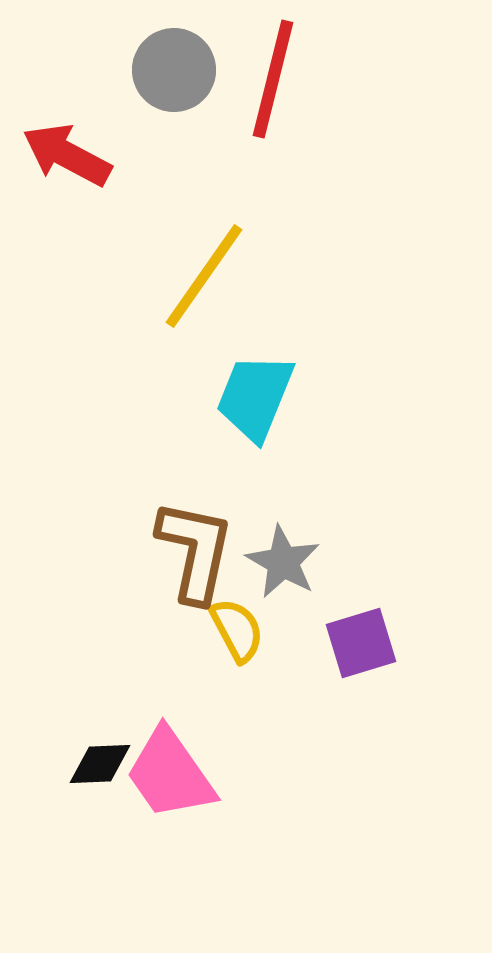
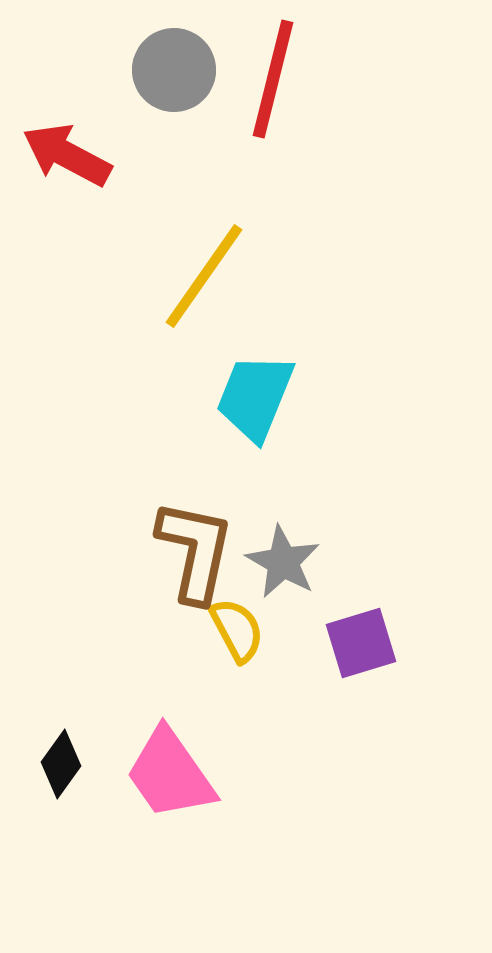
black diamond: moved 39 px left; rotated 52 degrees counterclockwise
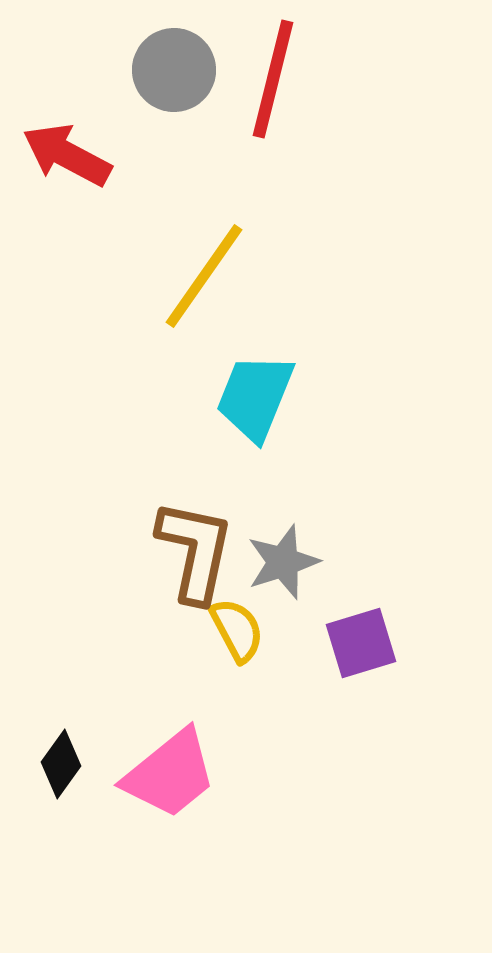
gray star: rotated 24 degrees clockwise
pink trapezoid: rotated 94 degrees counterclockwise
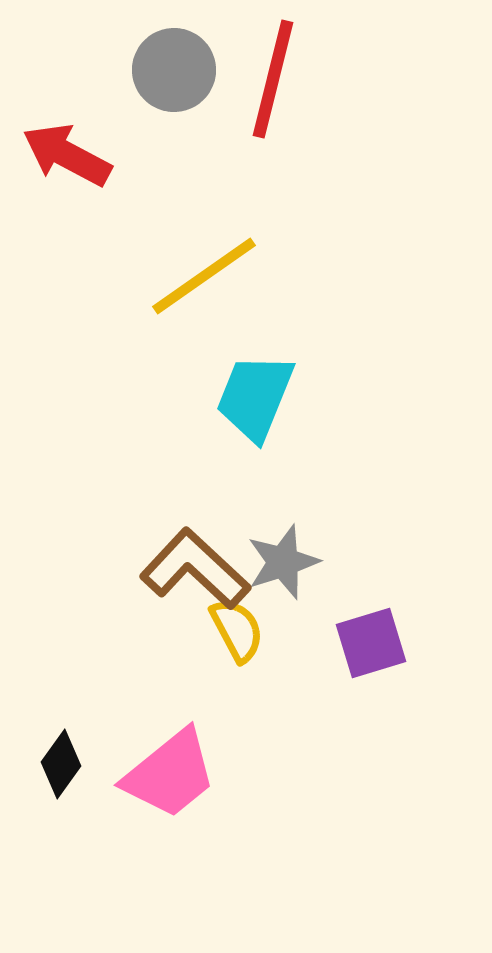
yellow line: rotated 20 degrees clockwise
brown L-shape: moved 18 px down; rotated 59 degrees counterclockwise
purple square: moved 10 px right
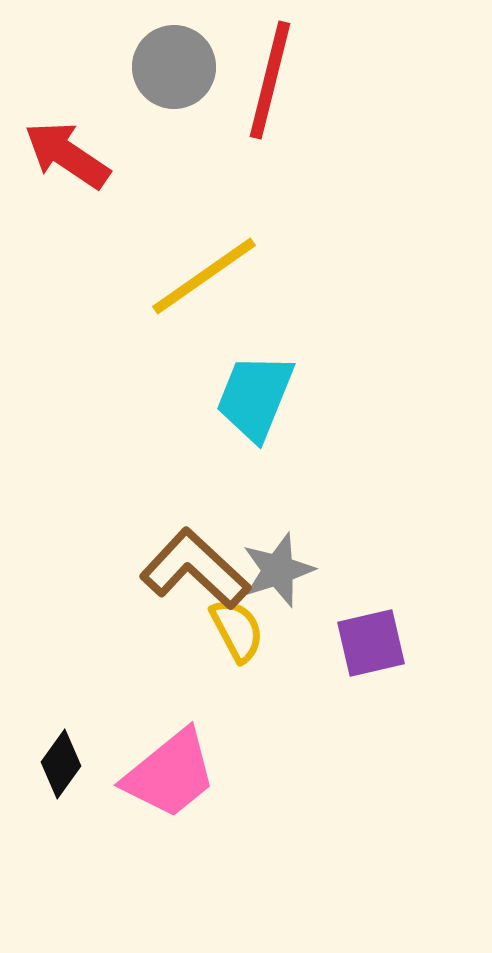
gray circle: moved 3 px up
red line: moved 3 px left, 1 px down
red arrow: rotated 6 degrees clockwise
gray star: moved 5 px left, 8 px down
purple square: rotated 4 degrees clockwise
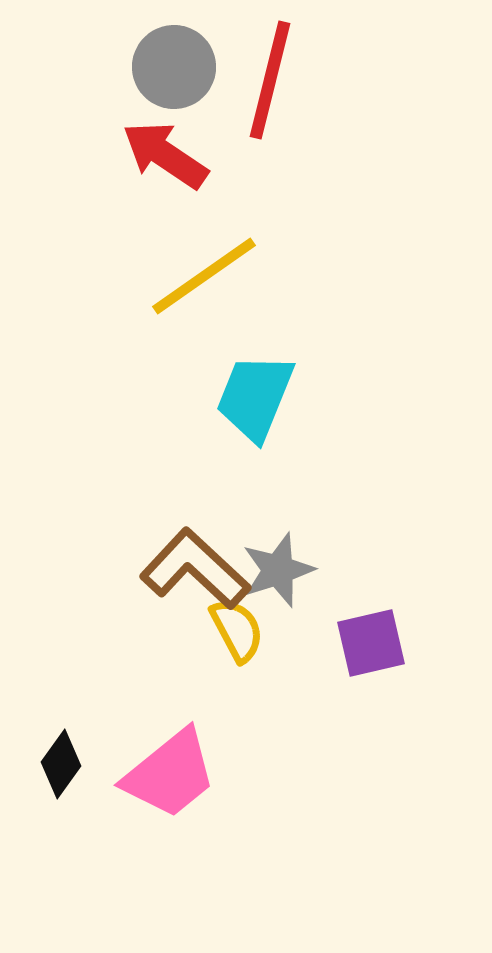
red arrow: moved 98 px right
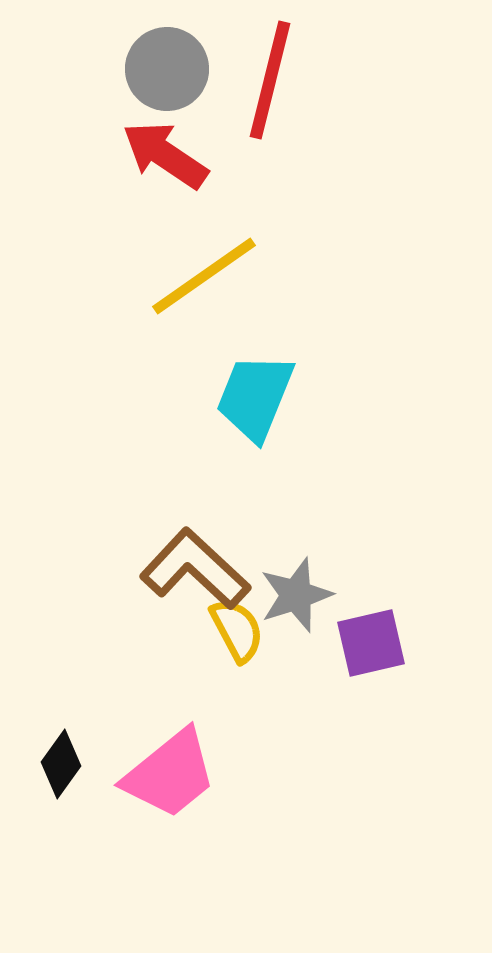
gray circle: moved 7 px left, 2 px down
gray star: moved 18 px right, 25 px down
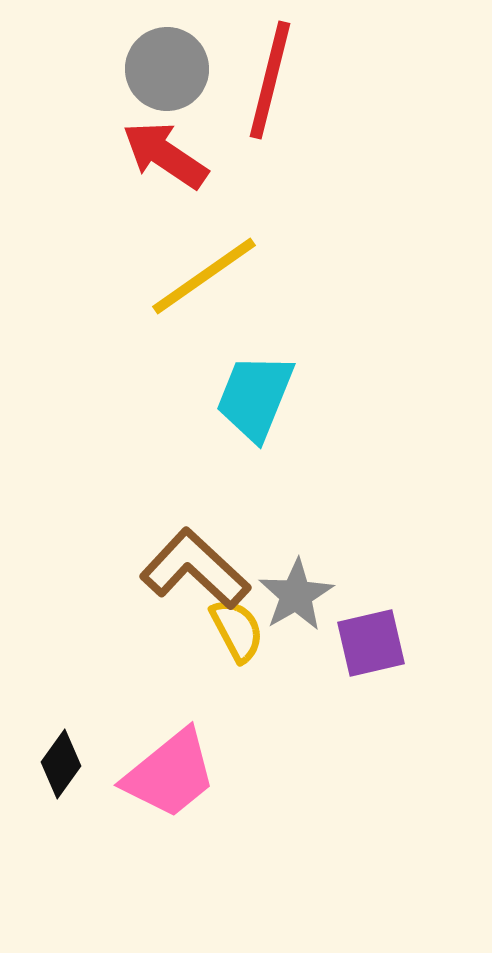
gray star: rotated 12 degrees counterclockwise
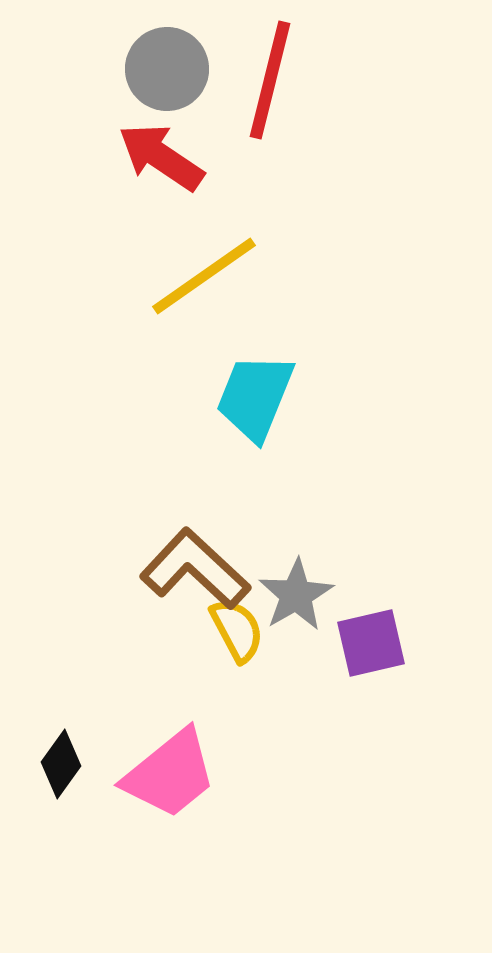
red arrow: moved 4 px left, 2 px down
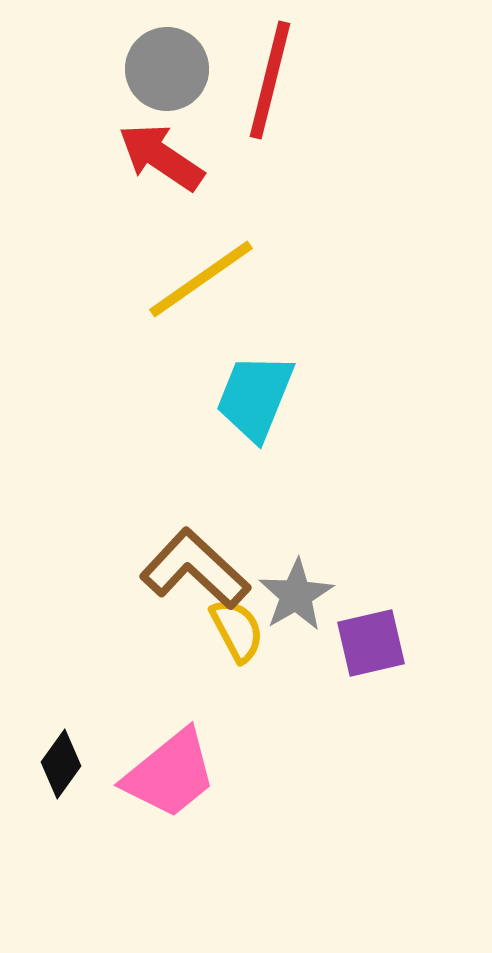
yellow line: moved 3 px left, 3 px down
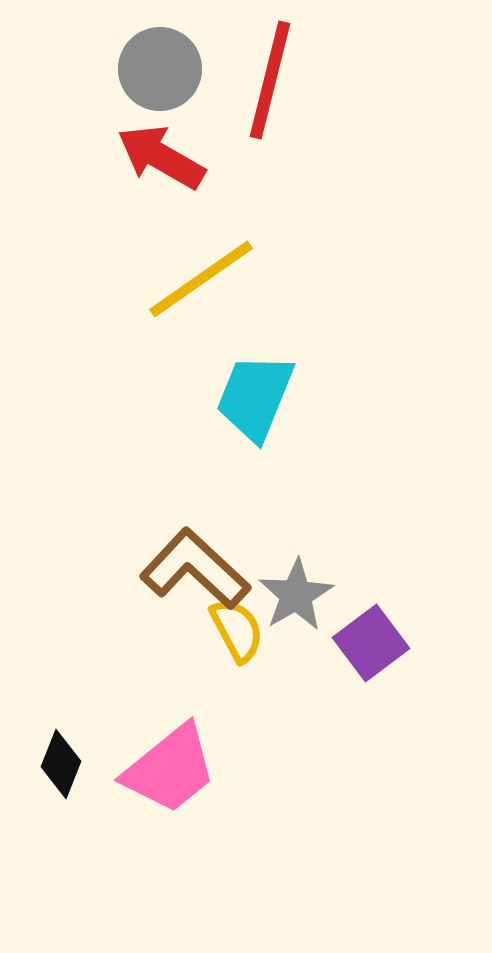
gray circle: moved 7 px left
red arrow: rotated 4 degrees counterclockwise
purple square: rotated 24 degrees counterclockwise
black diamond: rotated 14 degrees counterclockwise
pink trapezoid: moved 5 px up
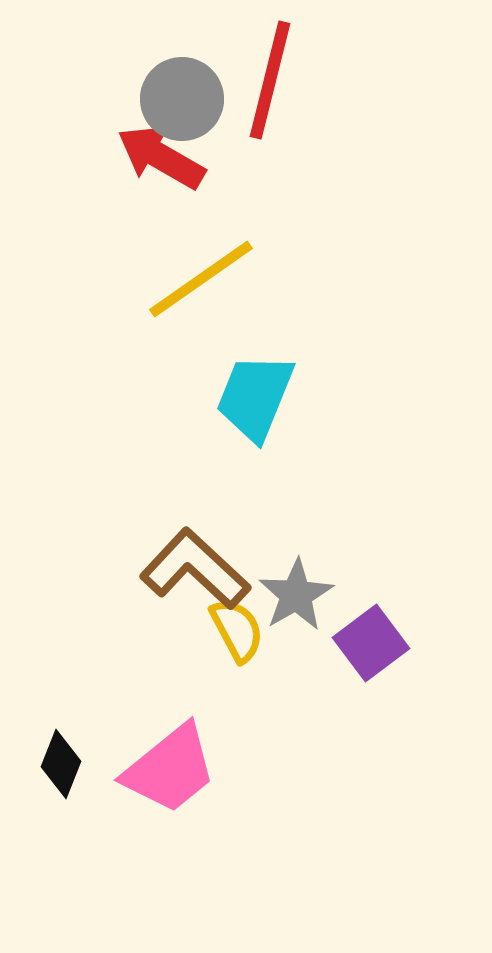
gray circle: moved 22 px right, 30 px down
